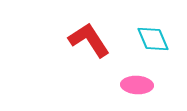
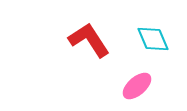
pink ellipse: moved 1 px down; rotated 44 degrees counterclockwise
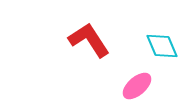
cyan diamond: moved 9 px right, 7 px down
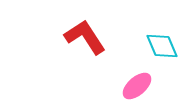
red L-shape: moved 4 px left, 3 px up
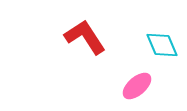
cyan diamond: moved 1 px up
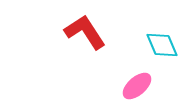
red L-shape: moved 5 px up
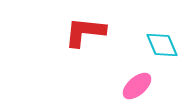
red L-shape: rotated 51 degrees counterclockwise
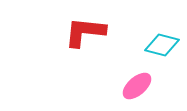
cyan diamond: rotated 52 degrees counterclockwise
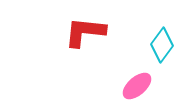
cyan diamond: rotated 68 degrees counterclockwise
